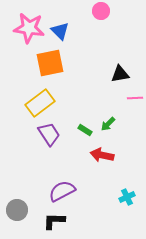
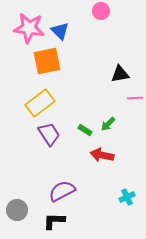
orange square: moved 3 px left, 2 px up
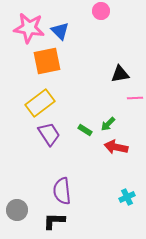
red arrow: moved 14 px right, 8 px up
purple semicircle: rotated 68 degrees counterclockwise
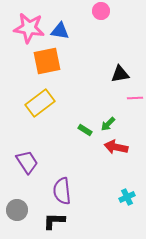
blue triangle: rotated 36 degrees counterclockwise
purple trapezoid: moved 22 px left, 28 px down
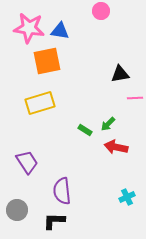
yellow rectangle: rotated 20 degrees clockwise
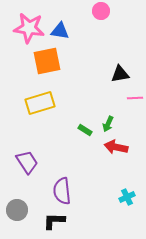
green arrow: rotated 21 degrees counterclockwise
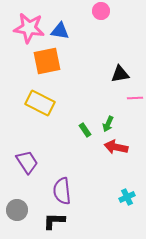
yellow rectangle: rotated 44 degrees clockwise
green rectangle: rotated 24 degrees clockwise
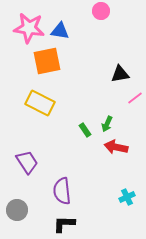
pink line: rotated 35 degrees counterclockwise
green arrow: moved 1 px left
black L-shape: moved 10 px right, 3 px down
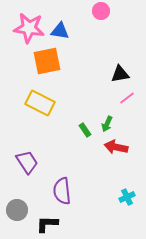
pink line: moved 8 px left
black L-shape: moved 17 px left
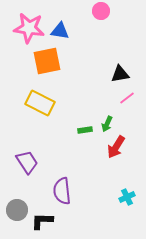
green rectangle: rotated 64 degrees counterclockwise
red arrow: rotated 70 degrees counterclockwise
black L-shape: moved 5 px left, 3 px up
